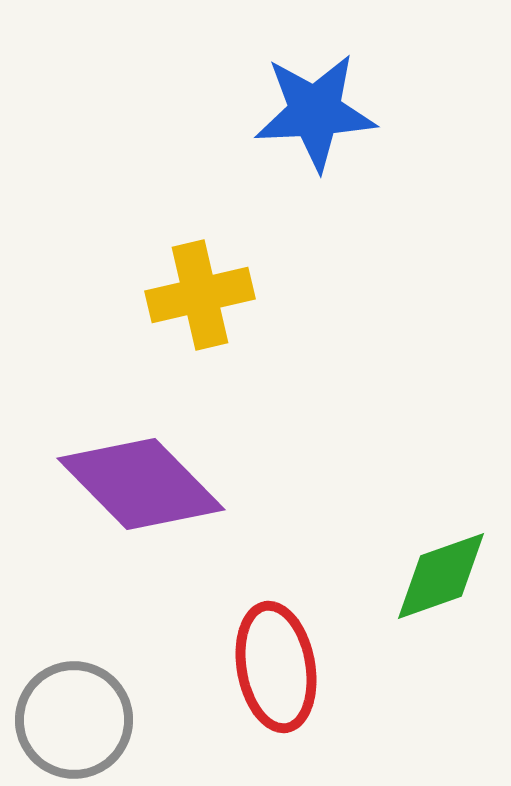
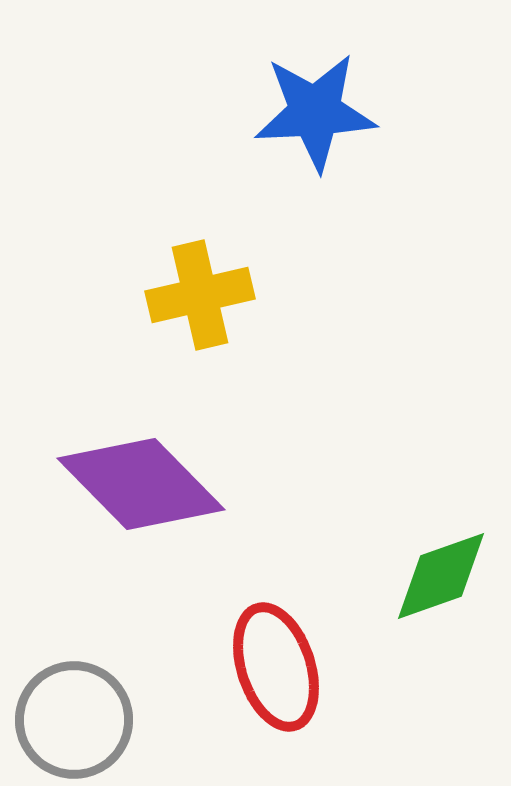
red ellipse: rotated 8 degrees counterclockwise
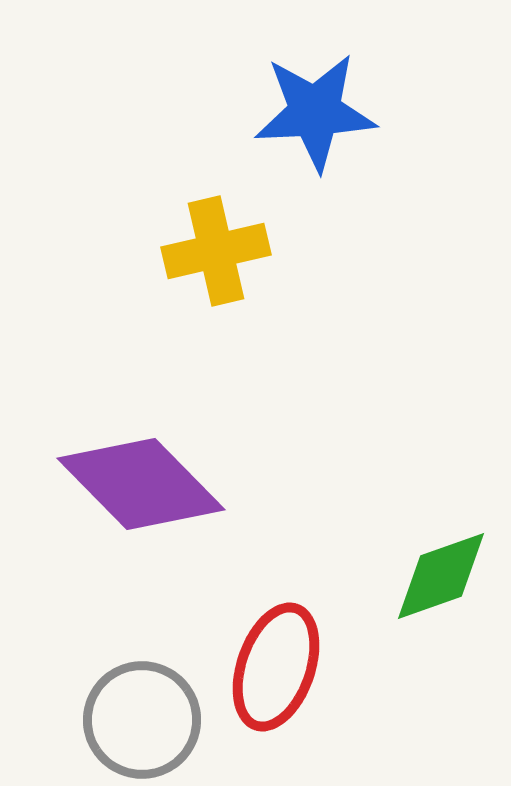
yellow cross: moved 16 px right, 44 px up
red ellipse: rotated 37 degrees clockwise
gray circle: moved 68 px right
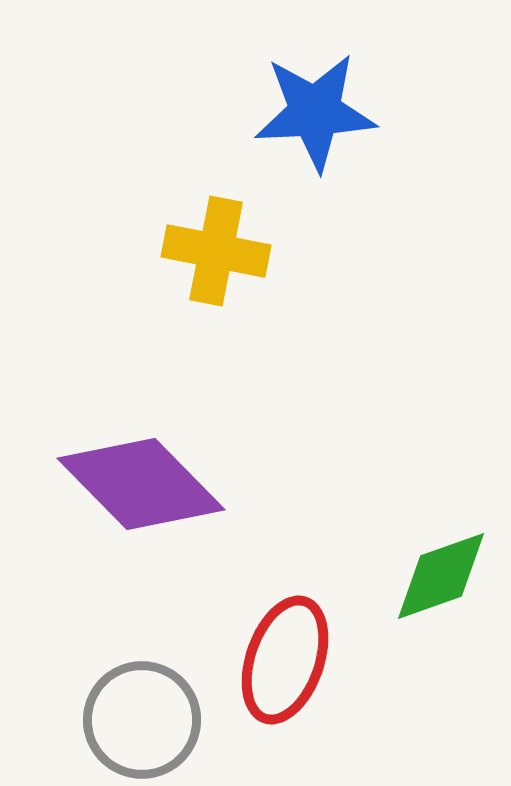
yellow cross: rotated 24 degrees clockwise
red ellipse: moved 9 px right, 7 px up
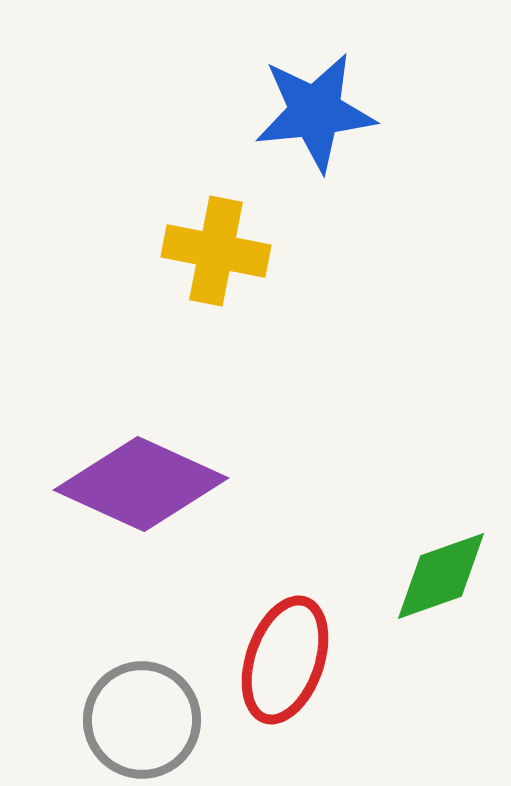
blue star: rotated 3 degrees counterclockwise
purple diamond: rotated 21 degrees counterclockwise
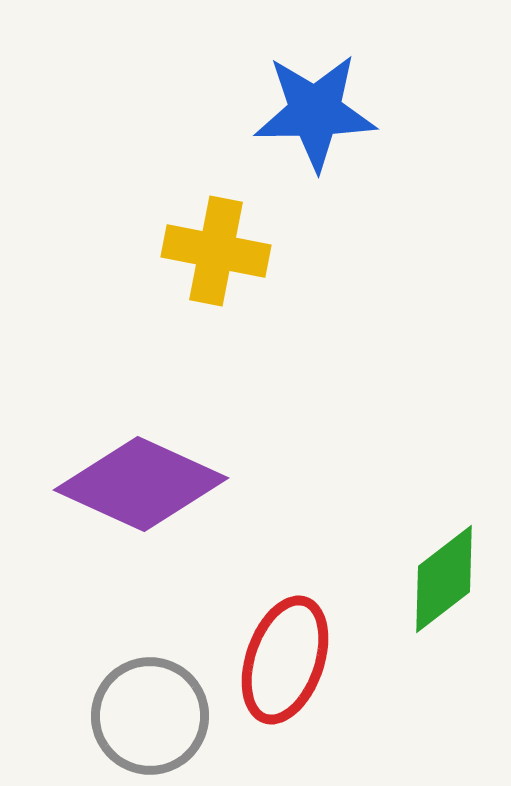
blue star: rotated 5 degrees clockwise
green diamond: moved 3 px right, 3 px down; rotated 18 degrees counterclockwise
gray circle: moved 8 px right, 4 px up
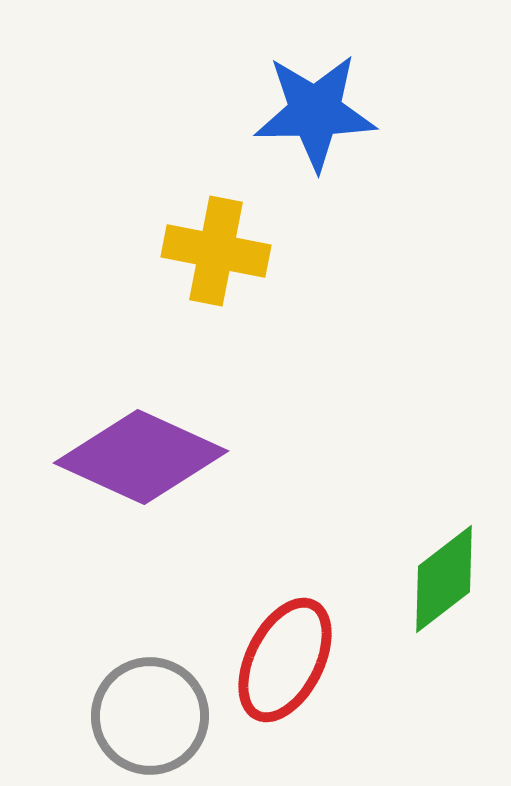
purple diamond: moved 27 px up
red ellipse: rotated 8 degrees clockwise
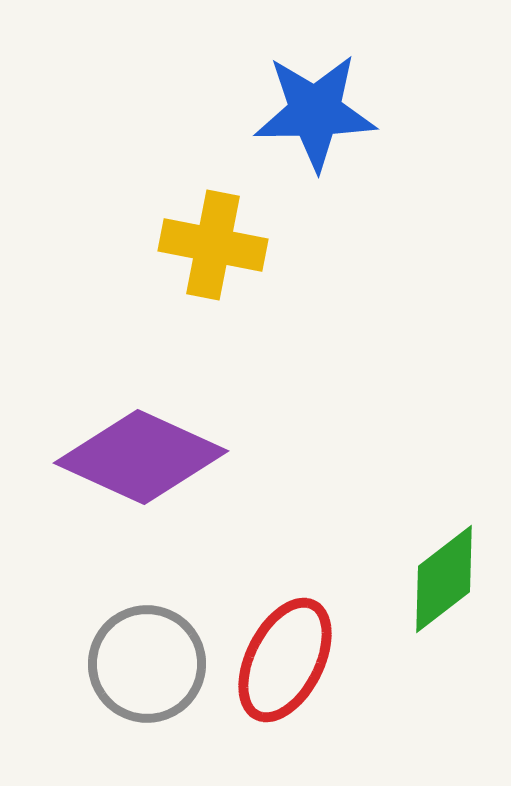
yellow cross: moved 3 px left, 6 px up
gray circle: moved 3 px left, 52 px up
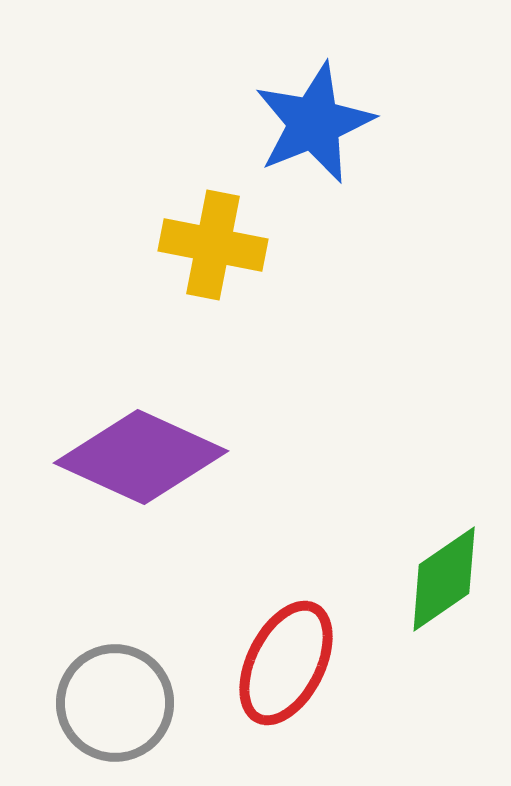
blue star: moved 1 px left, 11 px down; rotated 21 degrees counterclockwise
green diamond: rotated 3 degrees clockwise
red ellipse: moved 1 px right, 3 px down
gray circle: moved 32 px left, 39 px down
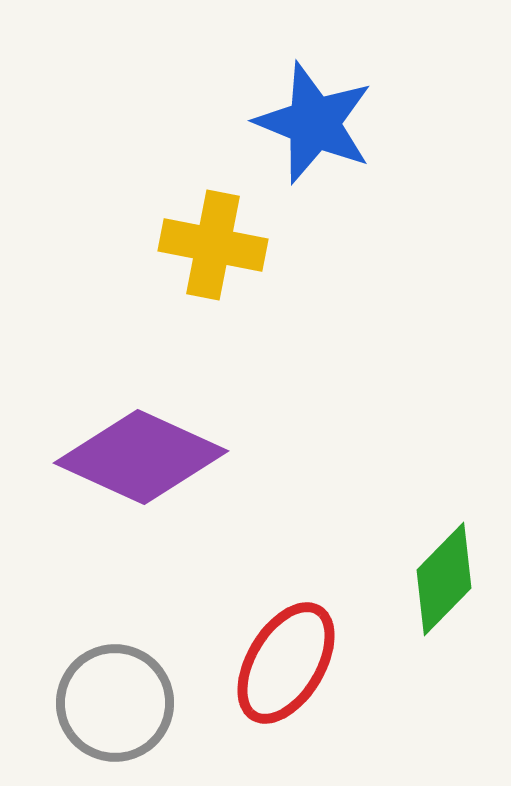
blue star: rotated 28 degrees counterclockwise
green diamond: rotated 11 degrees counterclockwise
red ellipse: rotated 4 degrees clockwise
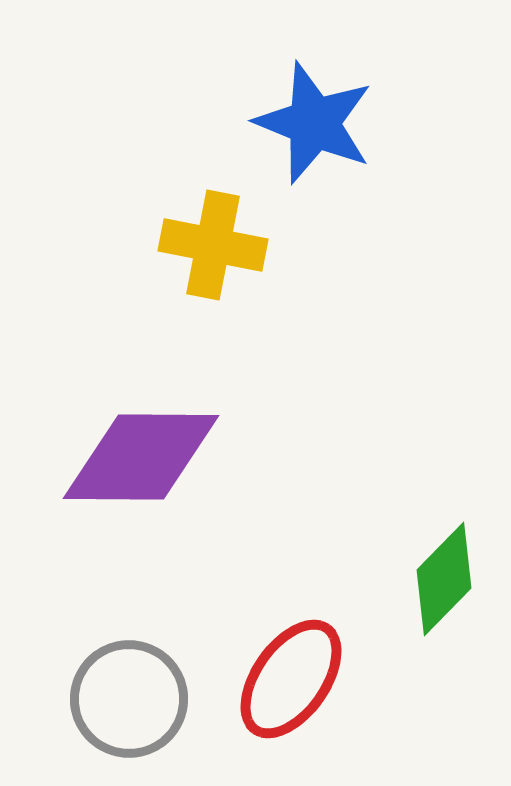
purple diamond: rotated 24 degrees counterclockwise
red ellipse: moved 5 px right, 16 px down; rotated 4 degrees clockwise
gray circle: moved 14 px right, 4 px up
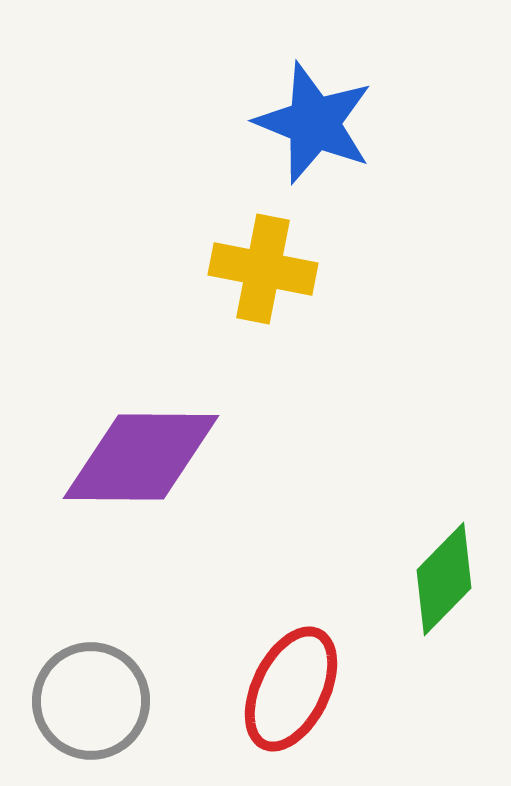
yellow cross: moved 50 px right, 24 px down
red ellipse: moved 10 px down; rotated 9 degrees counterclockwise
gray circle: moved 38 px left, 2 px down
